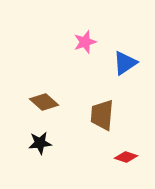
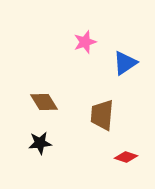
brown diamond: rotated 16 degrees clockwise
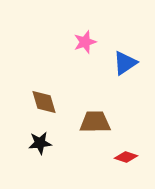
brown diamond: rotated 16 degrees clockwise
brown trapezoid: moved 7 px left, 7 px down; rotated 84 degrees clockwise
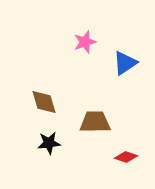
black star: moved 9 px right
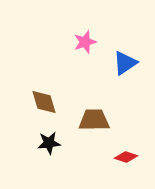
brown trapezoid: moved 1 px left, 2 px up
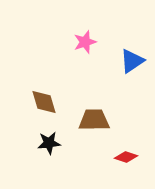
blue triangle: moved 7 px right, 2 px up
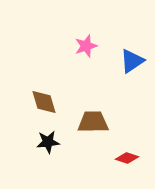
pink star: moved 1 px right, 4 px down
brown trapezoid: moved 1 px left, 2 px down
black star: moved 1 px left, 1 px up
red diamond: moved 1 px right, 1 px down
